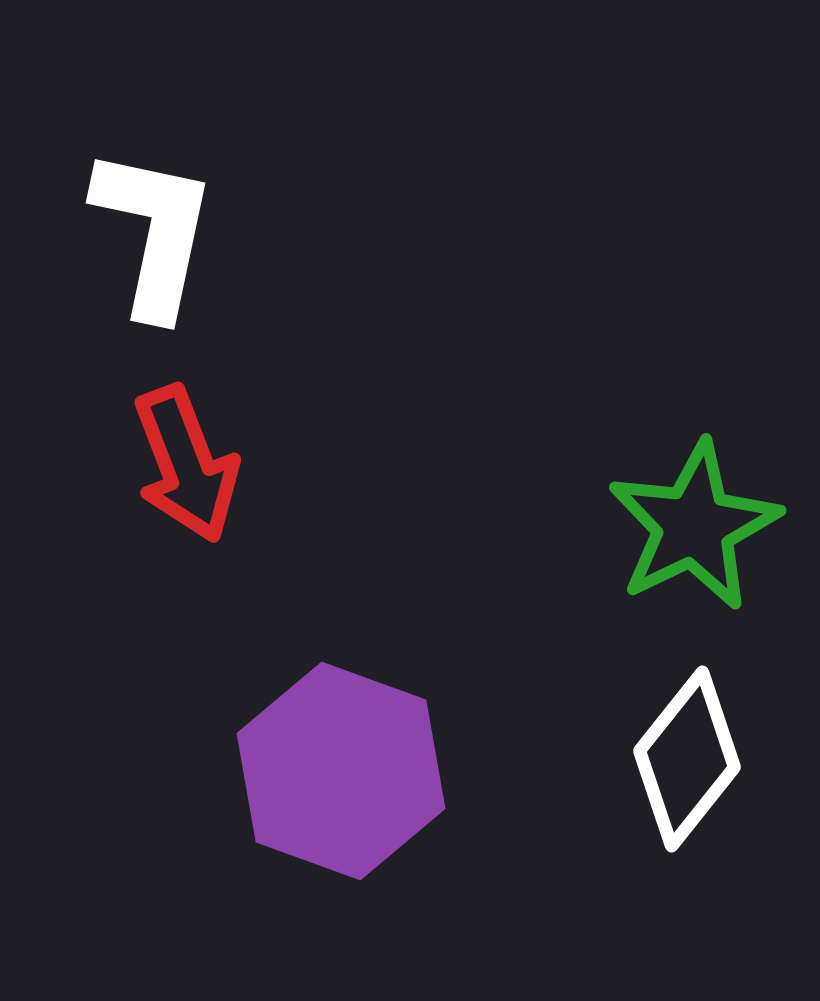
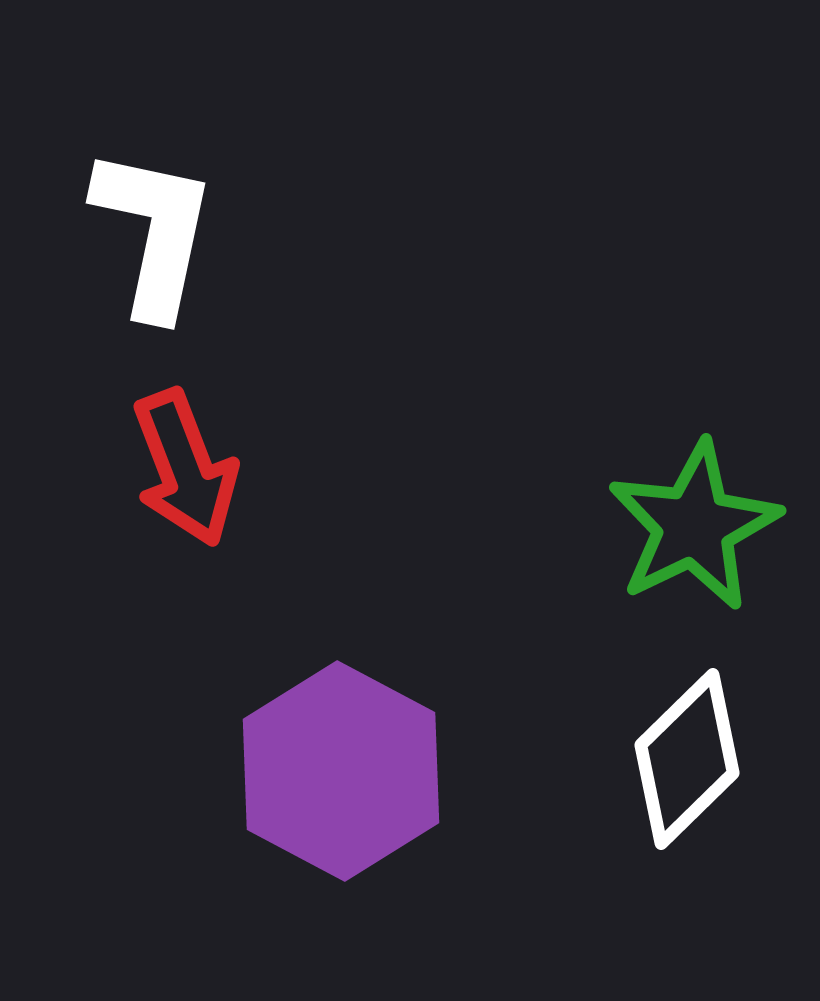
red arrow: moved 1 px left, 4 px down
white diamond: rotated 7 degrees clockwise
purple hexagon: rotated 8 degrees clockwise
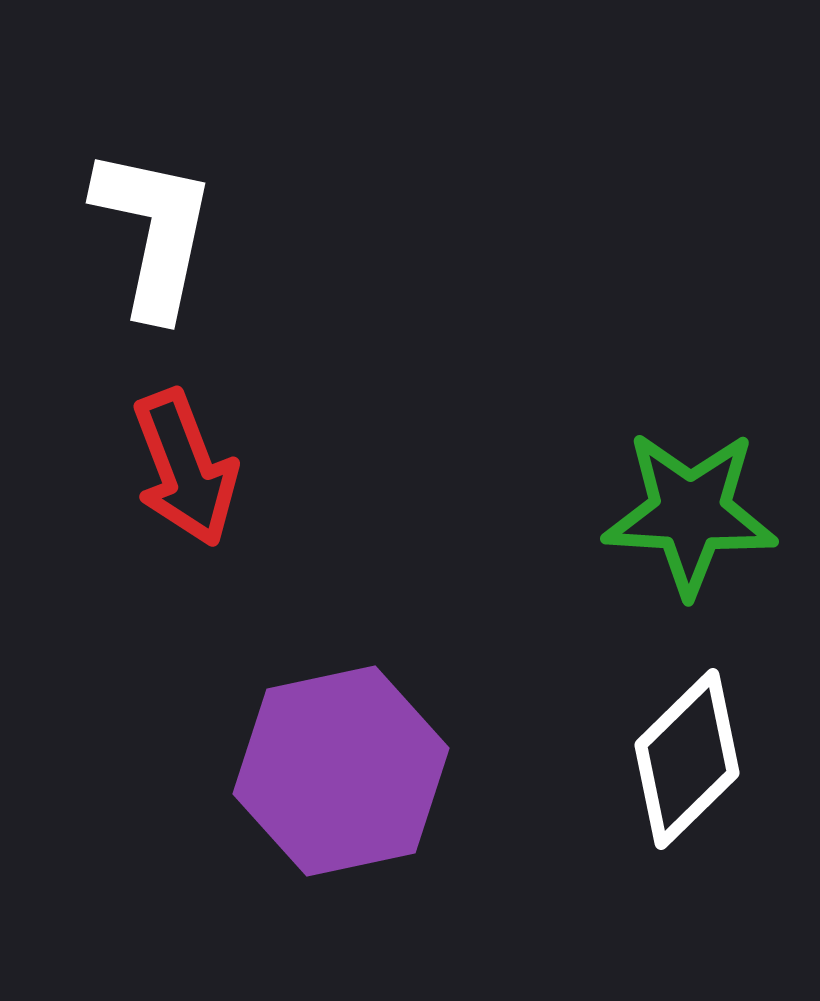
green star: moved 4 px left, 13 px up; rotated 29 degrees clockwise
purple hexagon: rotated 20 degrees clockwise
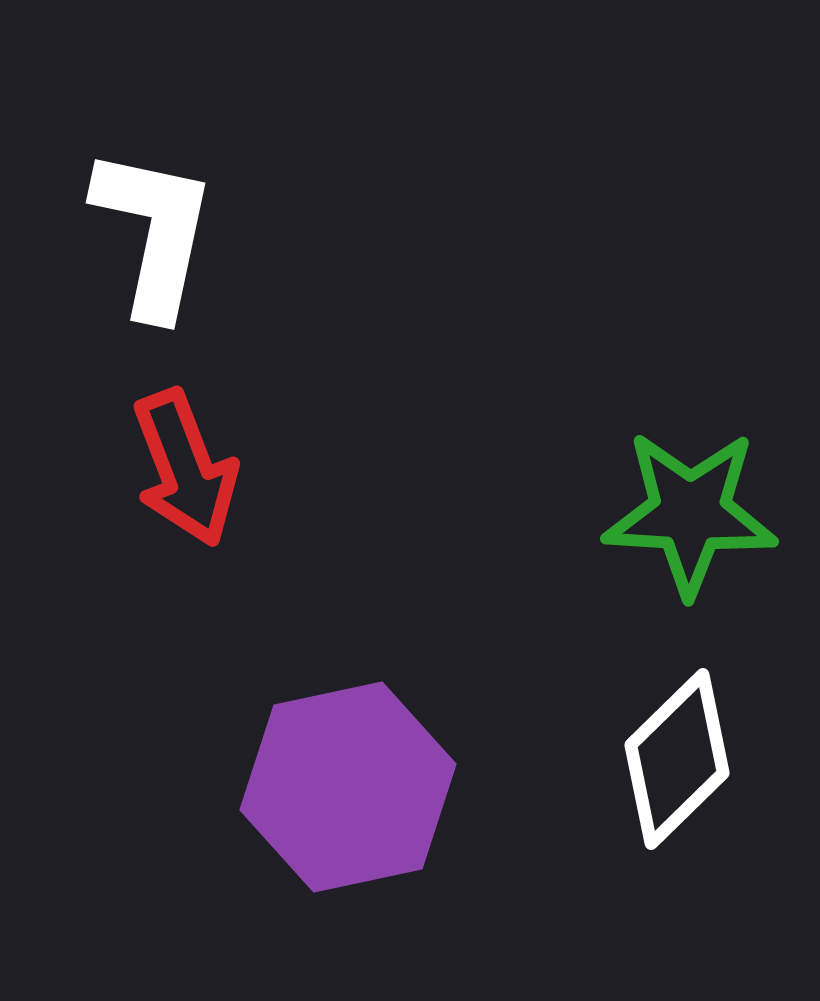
white diamond: moved 10 px left
purple hexagon: moved 7 px right, 16 px down
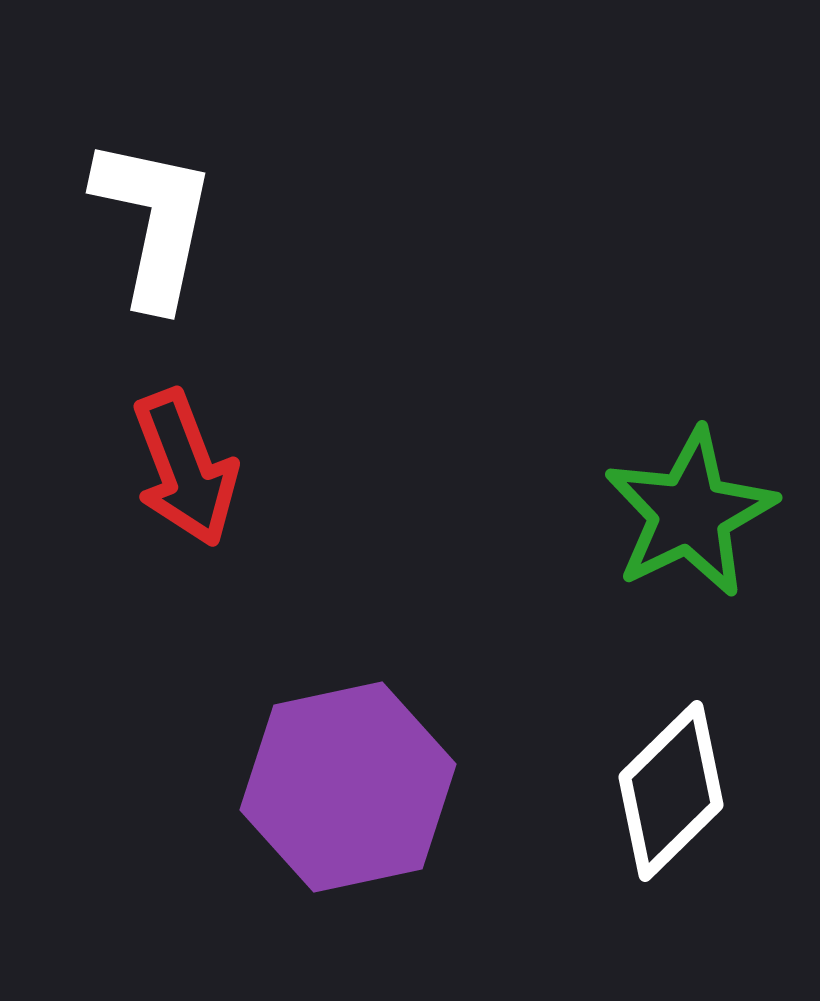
white L-shape: moved 10 px up
green star: rotated 29 degrees counterclockwise
white diamond: moved 6 px left, 32 px down
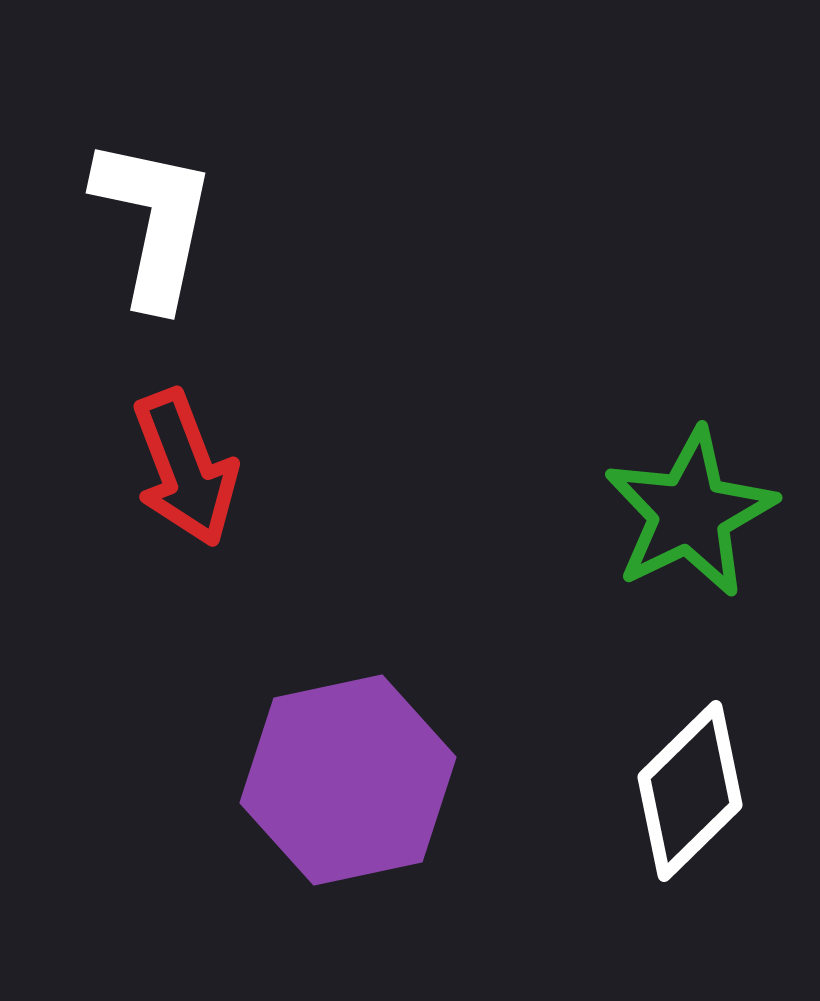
purple hexagon: moved 7 px up
white diamond: moved 19 px right
